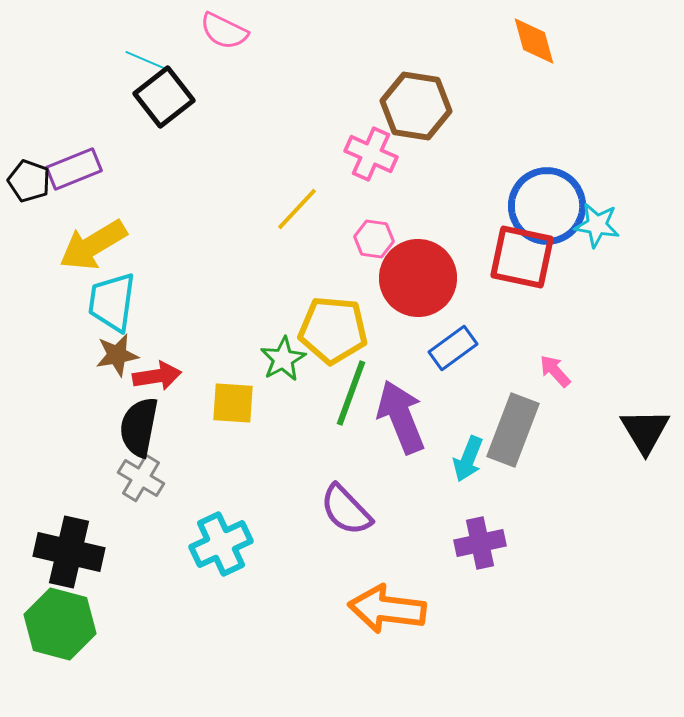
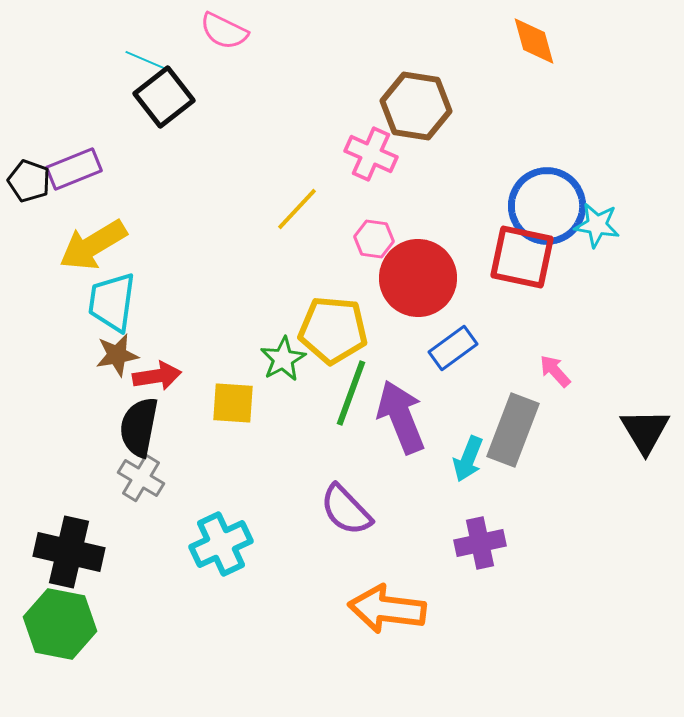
green hexagon: rotated 4 degrees counterclockwise
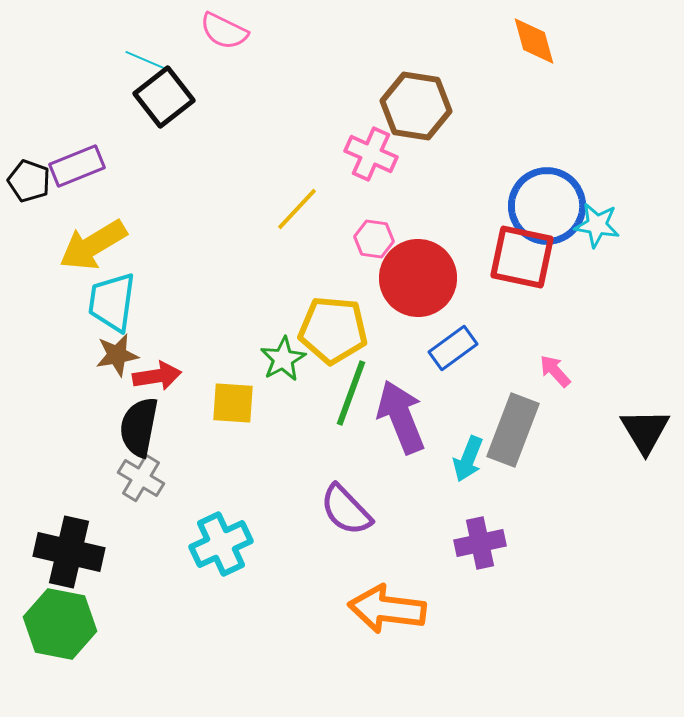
purple rectangle: moved 3 px right, 3 px up
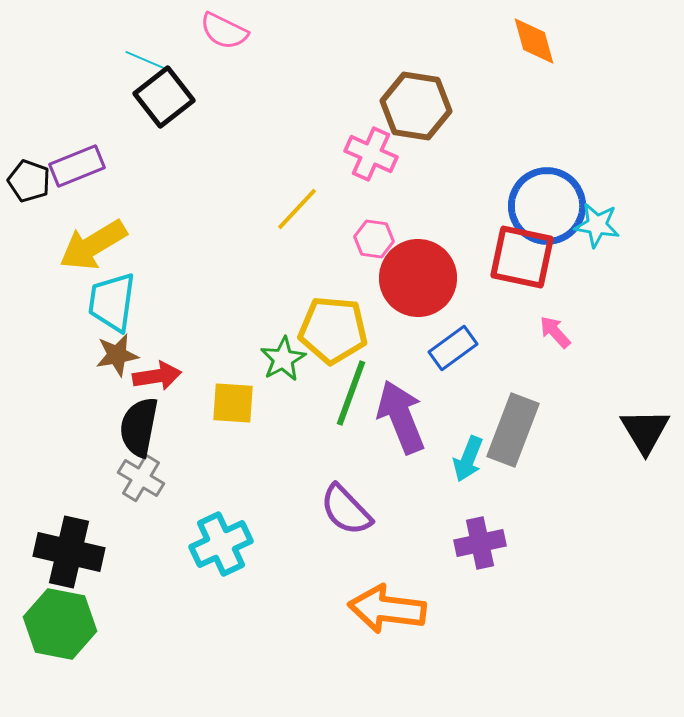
pink arrow: moved 39 px up
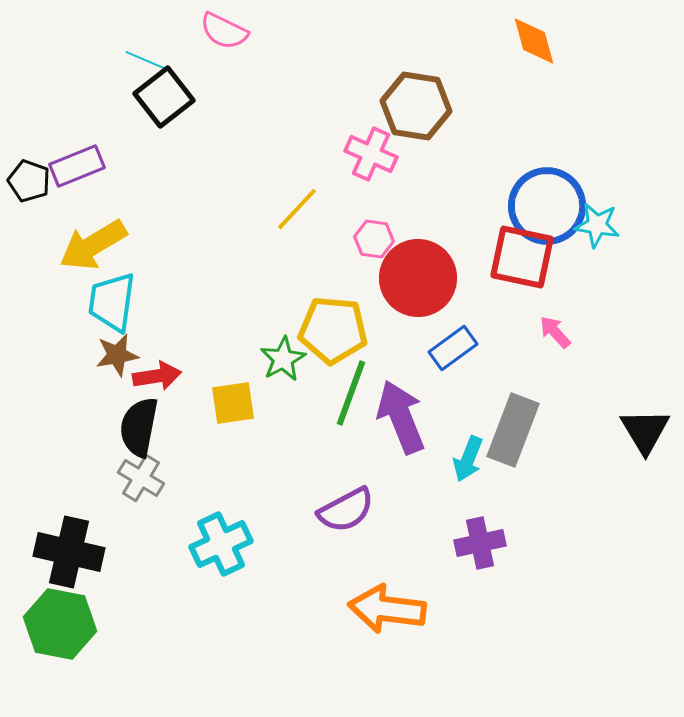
yellow square: rotated 12 degrees counterclockwise
purple semicircle: rotated 74 degrees counterclockwise
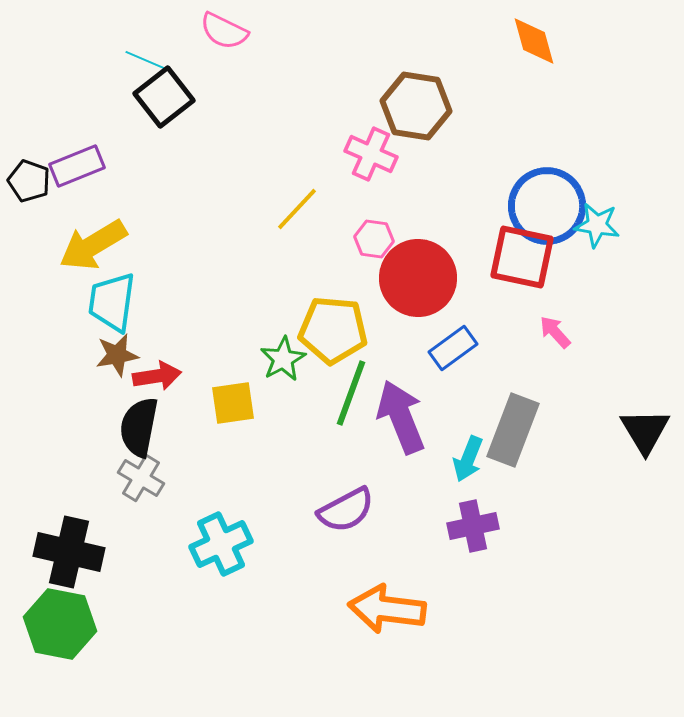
purple cross: moved 7 px left, 17 px up
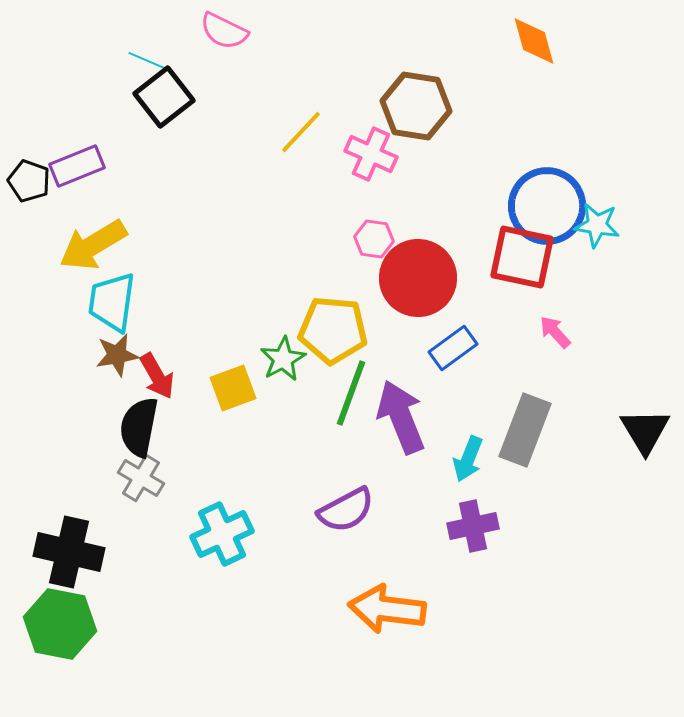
cyan line: moved 3 px right, 1 px down
yellow line: moved 4 px right, 77 px up
red arrow: rotated 69 degrees clockwise
yellow square: moved 15 px up; rotated 12 degrees counterclockwise
gray rectangle: moved 12 px right
cyan cross: moved 1 px right, 10 px up
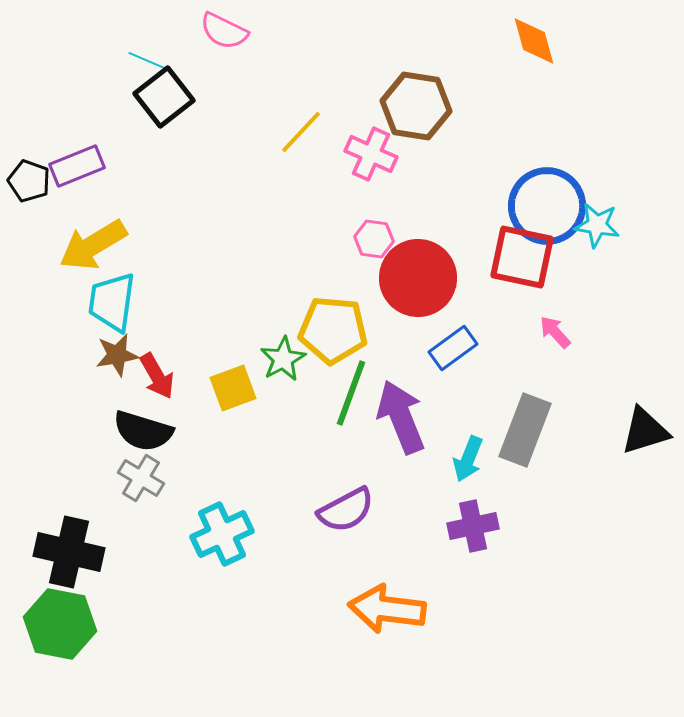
black semicircle: moved 4 px right, 4 px down; rotated 84 degrees counterclockwise
black triangle: rotated 44 degrees clockwise
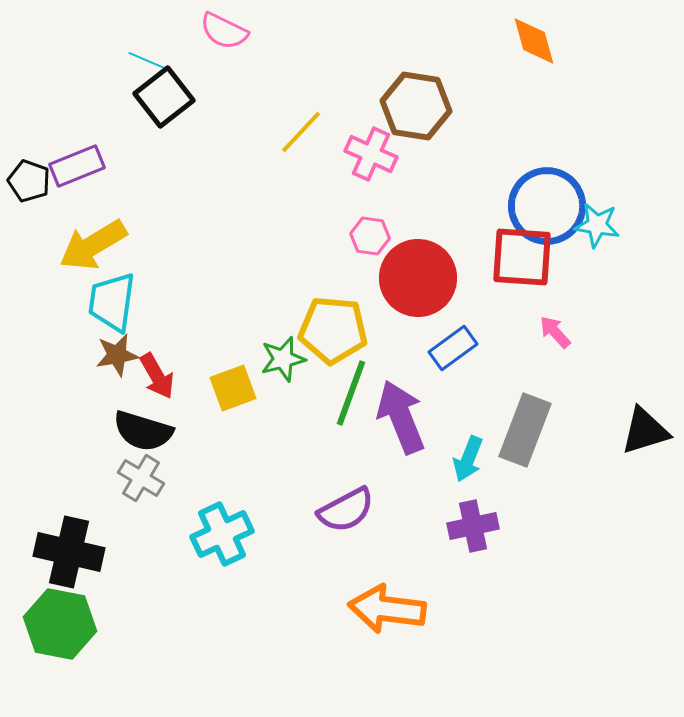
pink hexagon: moved 4 px left, 3 px up
red square: rotated 8 degrees counterclockwise
green star: rotated 15 degrees clockwise
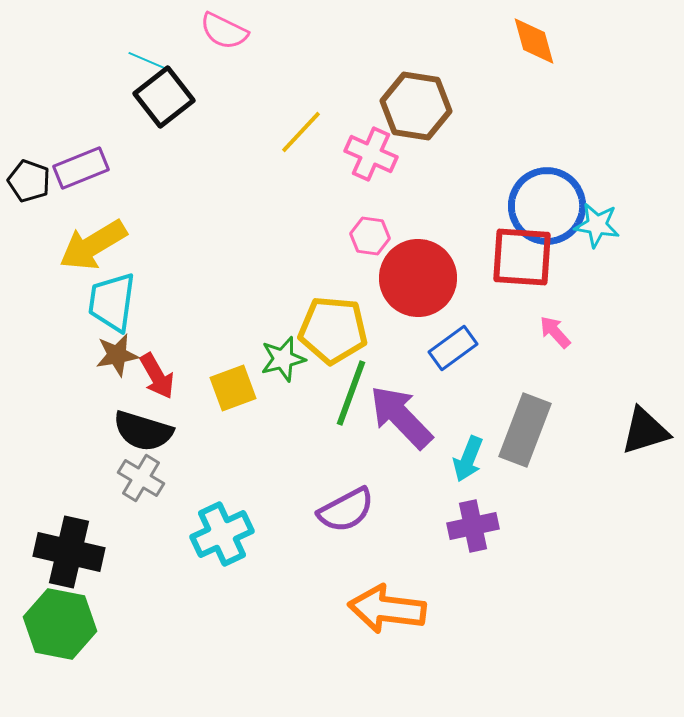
purple rectangle: moved 4 px right, 2 px down
purple arrow: rotated 22 degrees counterclockwise
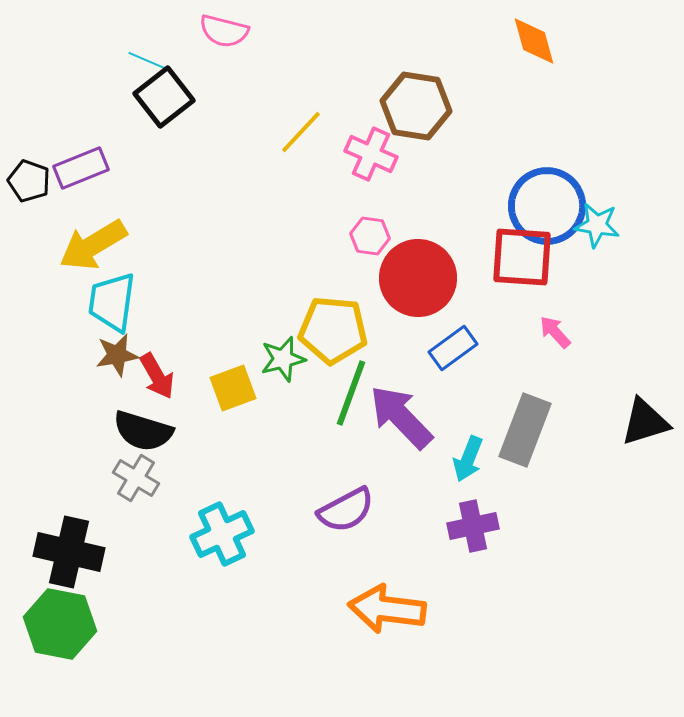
pink semicircle: rotated 12 degrees counterclockwise
black triangle: moved 9 px up
gray cross: moved 5 px left
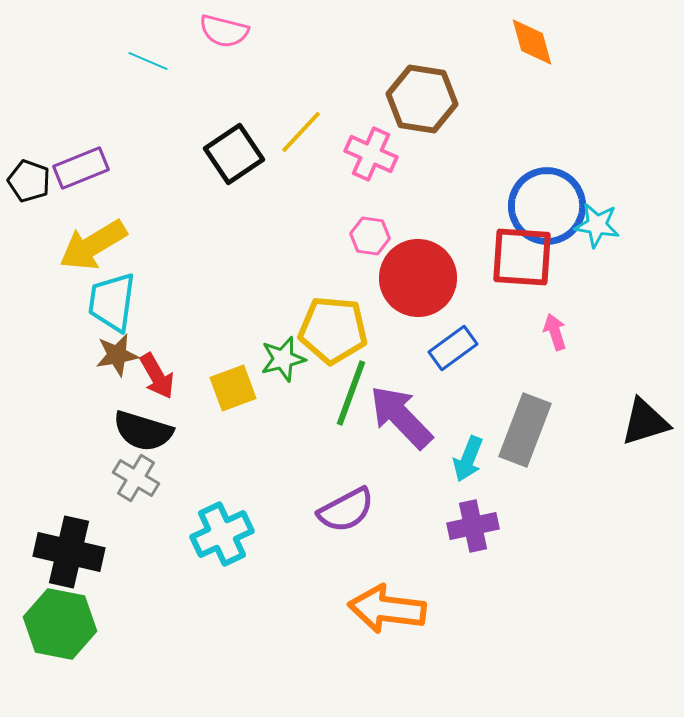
orange diamond: moved 2 px left, 1 px down
black square: moved 70 px right, 57 px down; rotated 4 degrees clockwise
brown hexagon: moved 6 px right, 7 px up
pink arrow: rotated 24 degrees clockwise
